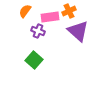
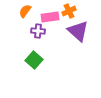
purple cross: rotated 16 degrees counterclockwise
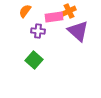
pink rectangle: moved 4 px right
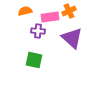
orange semicircle: rotated 40 degrees clockwise
pink rectangle: moved 4 px left
purple triangle: moved 6 px left, 7 px down
green square: rotated 30 degrees counterclockwise
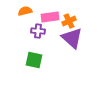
orange cross: moved 10 px down
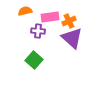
green square: rotated 30 degrees clockwise
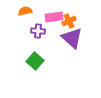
pink rectangle: moved 4 px right
green square: moved 1 px right, 1 px down
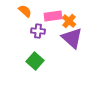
orange semicircle: rotated 56 degrees clockwise
pink rectangle: moved 1 px left, 1 px up
orange cross: rotated 24 degrees counterclockwise
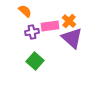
pink rectangle: moved 3 px left, 10 px down
purple cross: moved 6 px left, 1 px down; rotated 16 degrees counterclockwise
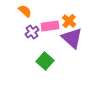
purple cross: rotated 24 degrees counterclockwise
green square: moved 10 px right
